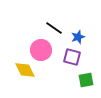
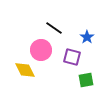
blue star: moved 9 px right; rotated 16 degrees counterclockwise
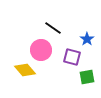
black line: moved 1 px left
blue star: moved 2 px down
yellow diamond: rotated 15 degrees counterclockwise
green square: moved 1 px right, 3 px up
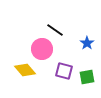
black line: moved 2 px right, 2 px down
blue star: moved 4 px down
pink circle: moved 1 px right, 1 px up
purple square: moved 8 px left, 14 px down
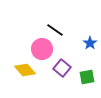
blue star: moved 3 px right
purple square: moved 2 px left, 3 px up; rotated 24 degrees clockwise
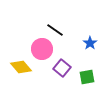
yellow diamond: moved 4 px left, 3 px up
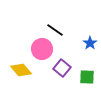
yellow diamond: moved 3 px down
green square: rotated 14 degrees clockwise
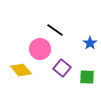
pink circle: moved 2 px left
